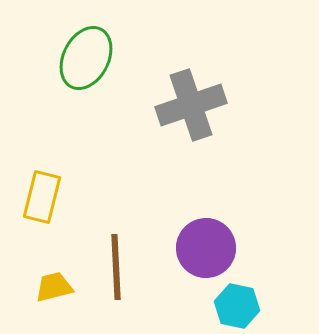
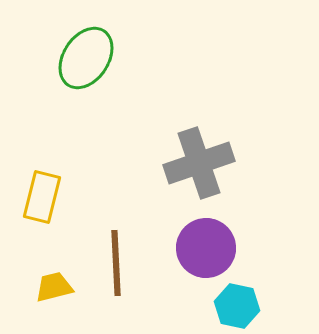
green ellipse: rotated 6 degrees clockwise
gray cross: moved 8 px right, 58 px down
brown line: moved 4 px up
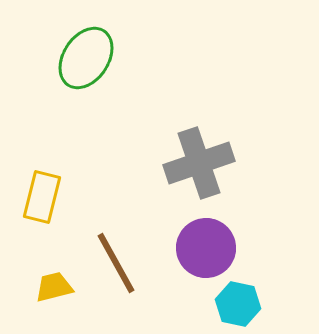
brown line: rotated 26 degrees counterclockwise
cyan hexagon: moved 1 px right, 2 px up
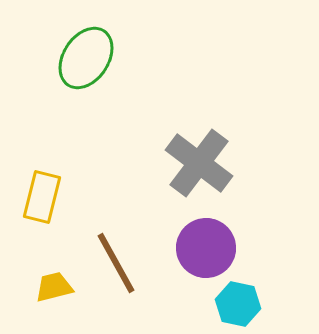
gray cross: rotated 34 degrees counterclockwise
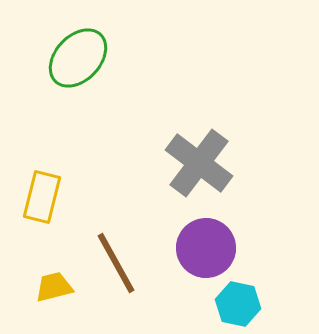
green ellipse: moved 8 px left; rotated 10 degrees clockwise
